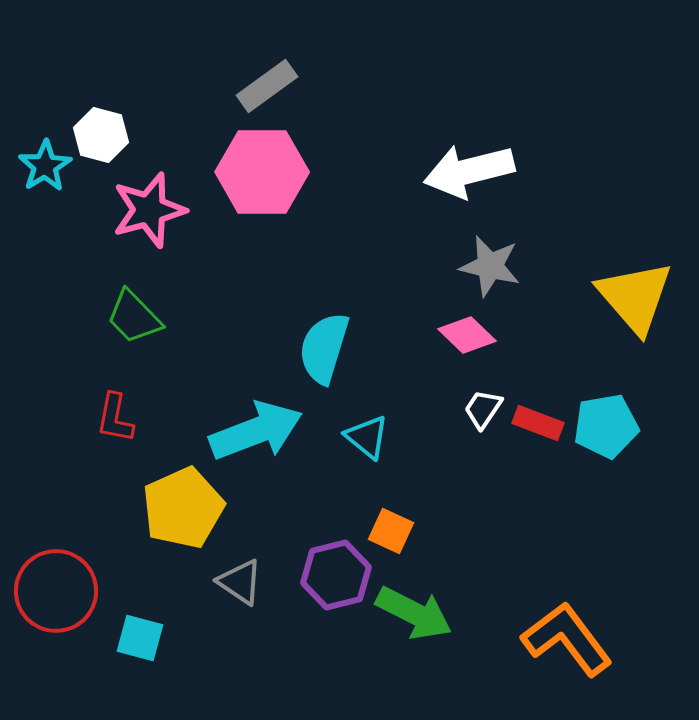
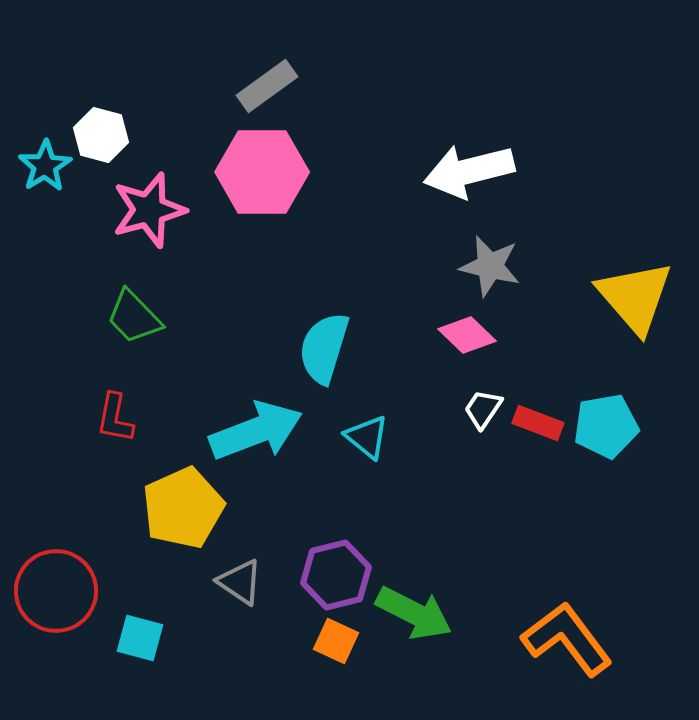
orange square: moved 55 px left, 110 px down
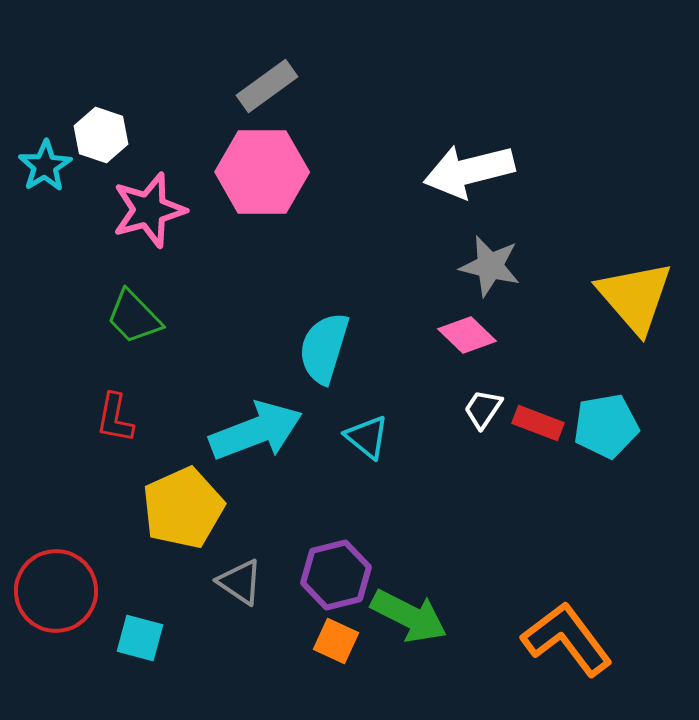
white hexagon: rotated 4 degrees clockwise
green arrow: moved 5 px left, 3 px down
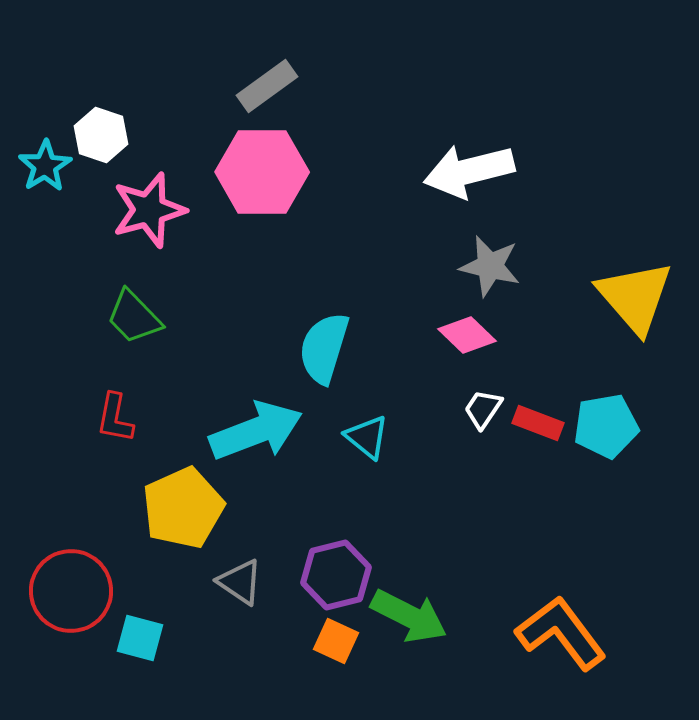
red circle: moved 15 px right
orange L-shape: moved 6 px left, 6 px up
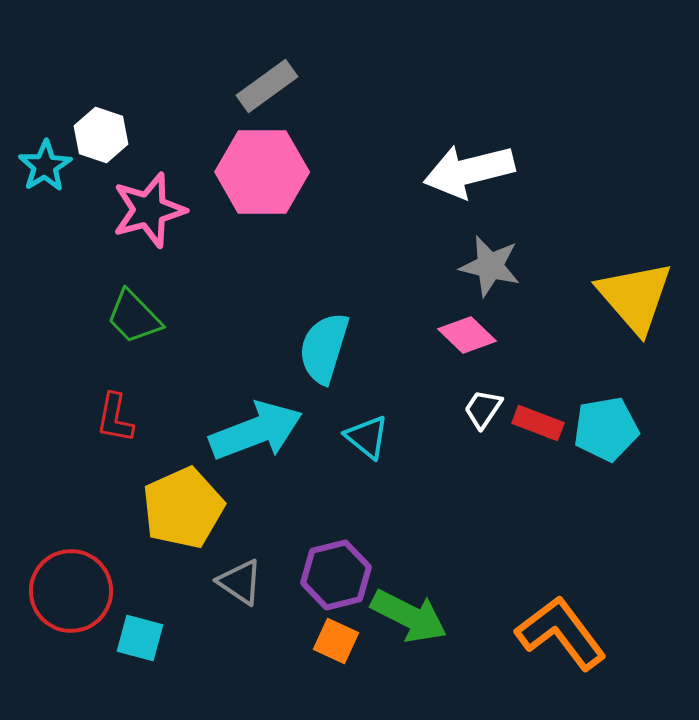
cyan pentagon: moved 3 px down
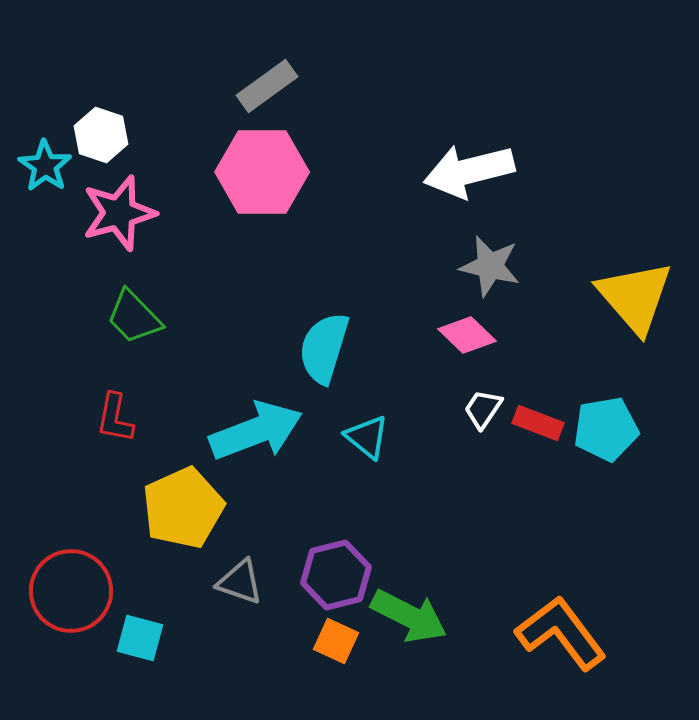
cyan star: rotated 6 degrees counterclockwise
pink star: moved 30 px left, 3 px down
gray triangle: rotated 15 degrees counterclockwise
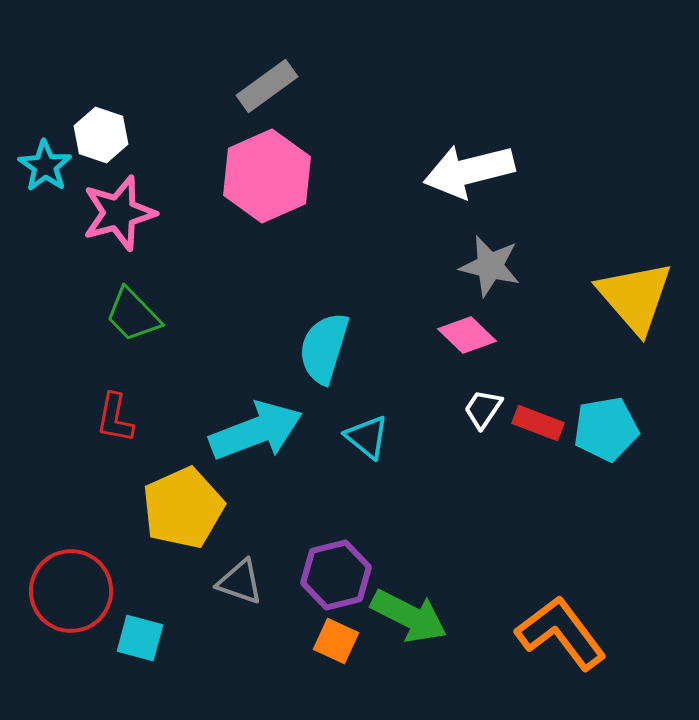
pink hexagon: moved 5 px right, 4 px down; rotated 24 degrees counterclockwise
green trapezoid: moved 1 px left, 2 px up
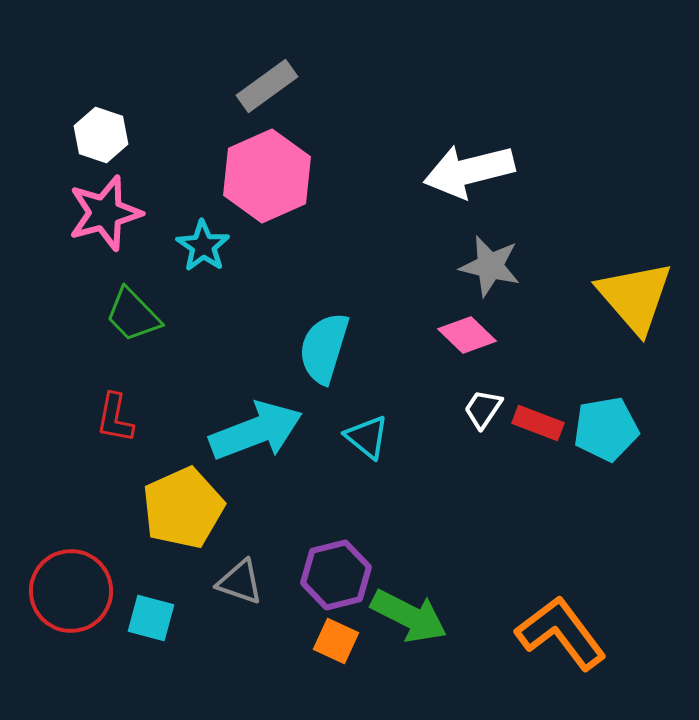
cyan star: moved 158 px right, 80 px down
pink star: moved 14 px left
cyan square: moved 11 px right, 20 px up
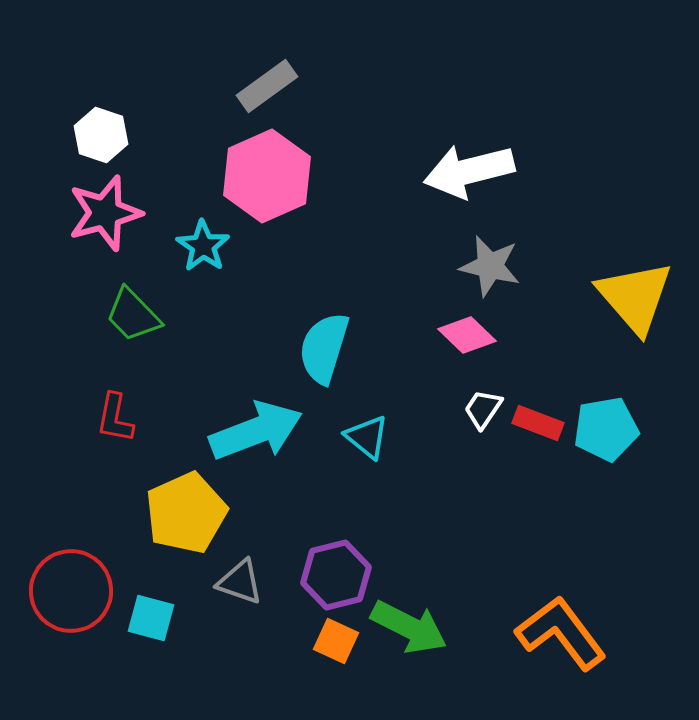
yellow pentagon: moved 3 px right, 5 px down
green arrow: moved 11 px down
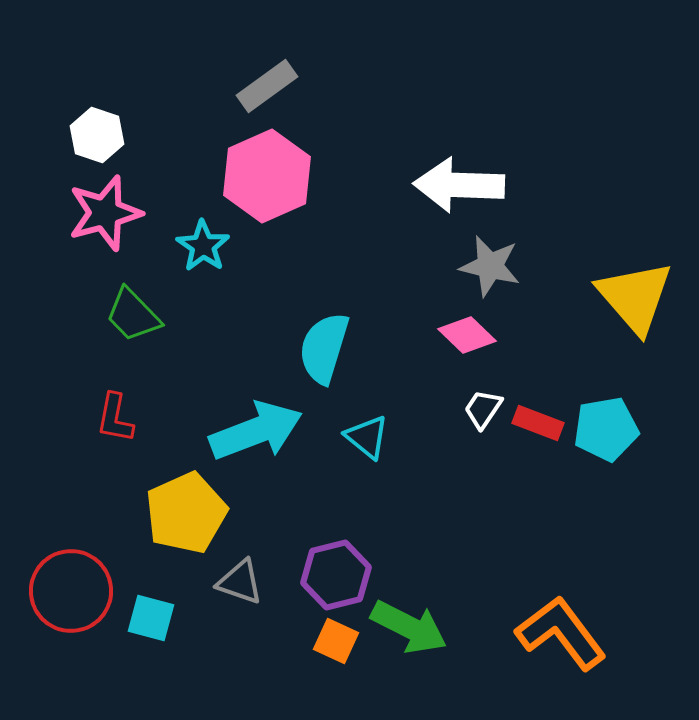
white hexagon: moved 4 px left
white arrow: moved 10 px left, 14 px down; rotated 16 degrees clockwise
